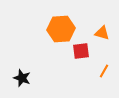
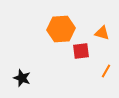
orange line: moved 2 px right
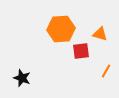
orange triangle: moved 2 px left, 1 px down
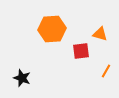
orange hexagon: moved 9 px left
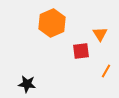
orange hexagon: moved 6 px up; rotated 20 degrees counterclockwise
orange triangle: rotated 42 degrees clockwise
black star: moved 5 px right, 6 px down; rotated 12 degrees counterclockwise
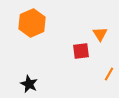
orange hexagon: moved 20 px left
orange line: moved 3 px right, 3 px down
black star: moved 2 px right; rotated 18 degrees clockwise
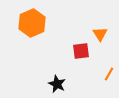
black star: moved 28 px right
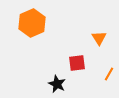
orange triangle: moved 1 px left, 4 px down
red square: moved 4 px left, 12 px down
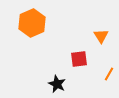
orange triangle: moved 2 px right, 2 px up
red square: moved 2 px right, 4 px up
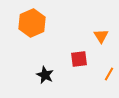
black star: moved 12 px left, 9 px up
